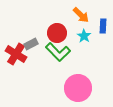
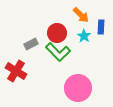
blue rectangle: moved 2 px left, 1 px down
red cross: moved 17 px down
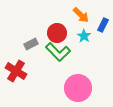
blue rectangle: moved 2 px right, 2 px up; rotated 24 degrees clockwise
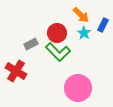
cyan star: moved 3 px up
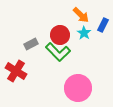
red circle: moved 3 px right, 2 px down
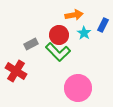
orange arrow: moved 7 px left; rotated 54 degrees counterclockwise
red circle: moved 1 px left
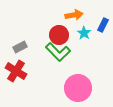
gray rectangle: moved 11 px left, 3 px down
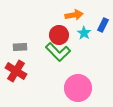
gray rectangle: rotated 24 degrees clockwise
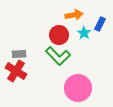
blue rectangle: moved 3 px left, 1 px up
gray rectangle: moved 1 px left, 7 px down
green L-shape: moved 4 px down
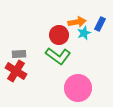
orange arrow: moved 3 px right, 7 px down
cyan star: rotated 16 degrees clockwise
green L-shape: rotated 10 degrees counterclockwise
